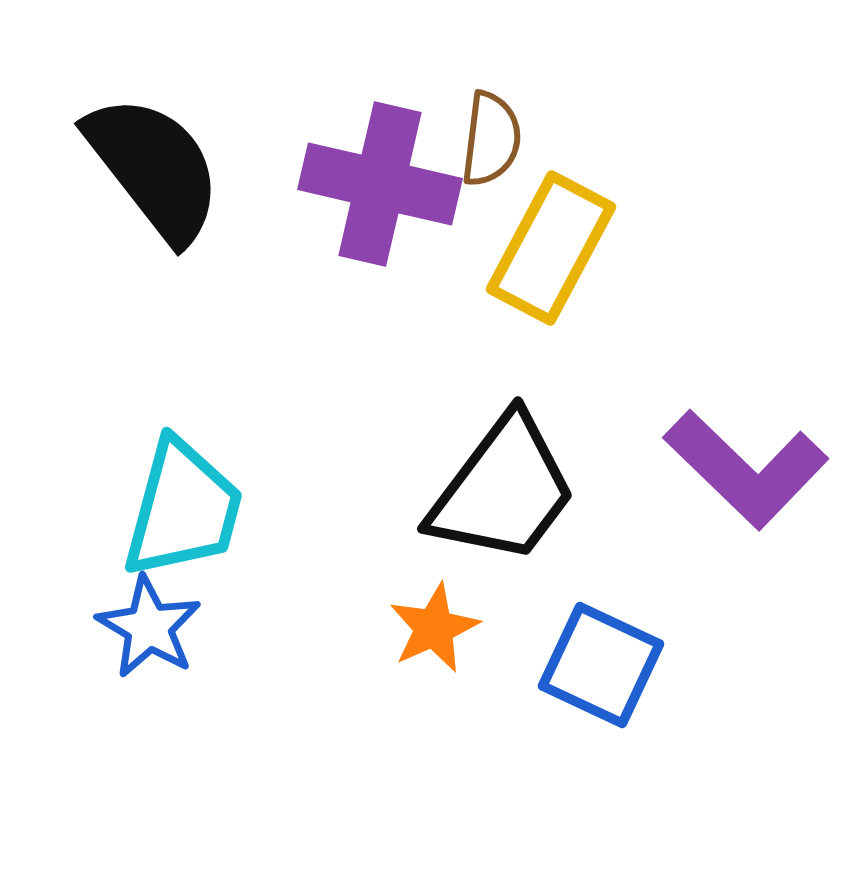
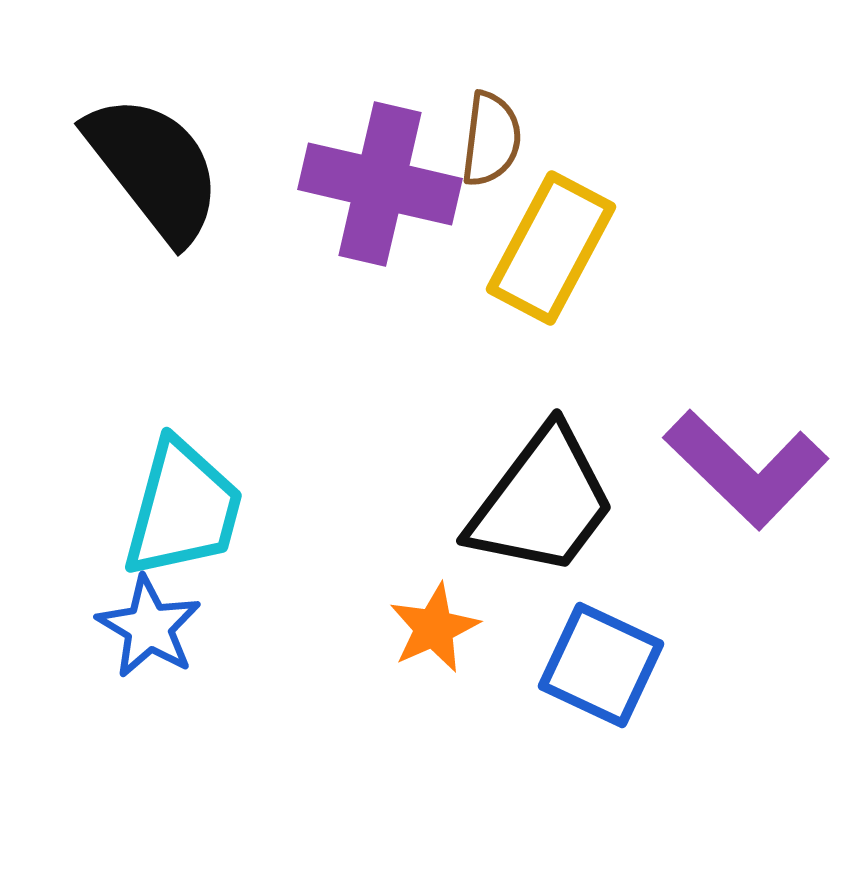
black trapezoid: moved 39 px right, 12 px down
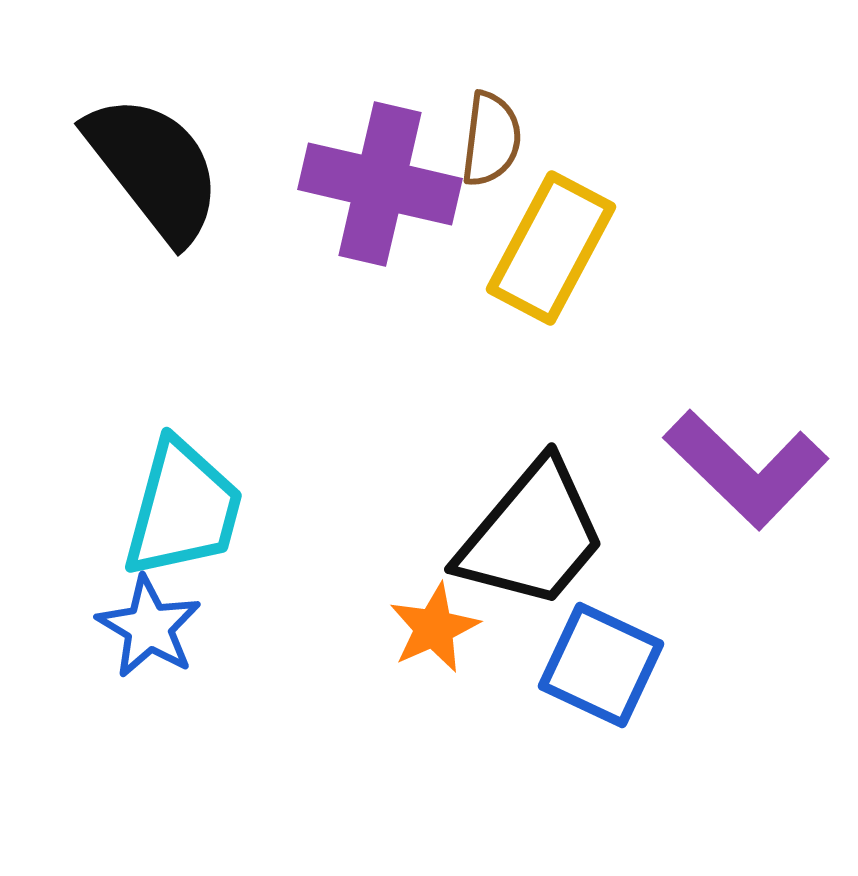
black trapezoid: moved 10 px left, 33 px down; rotated 3 degrees clockwise
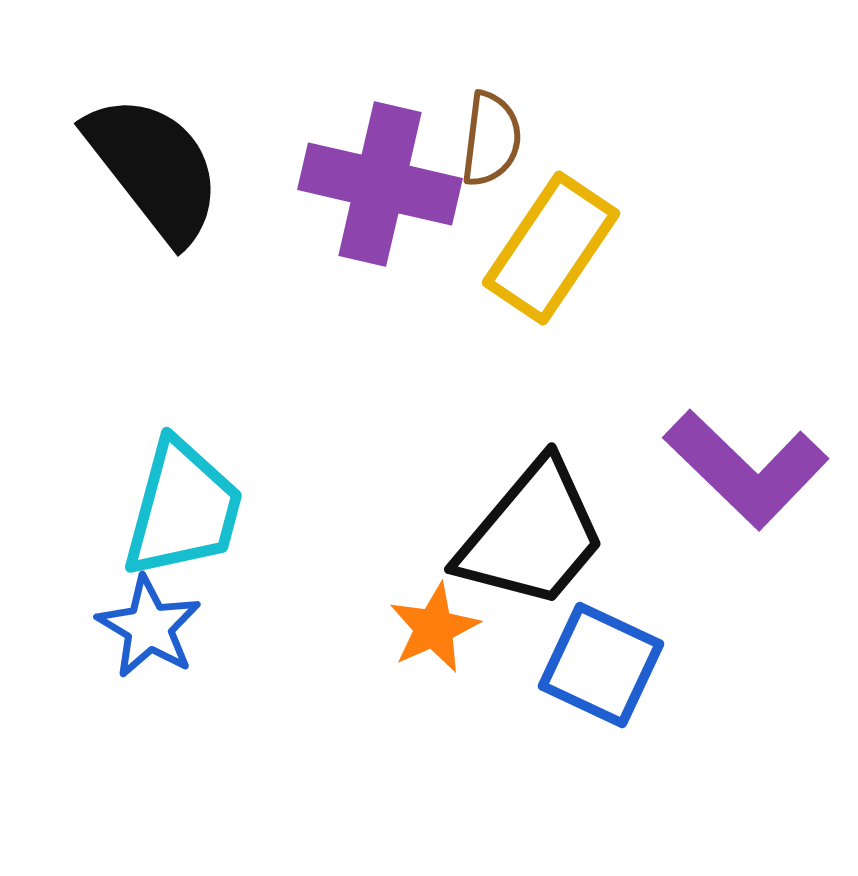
yellow rectangle: rotated 6 degrees clockwise
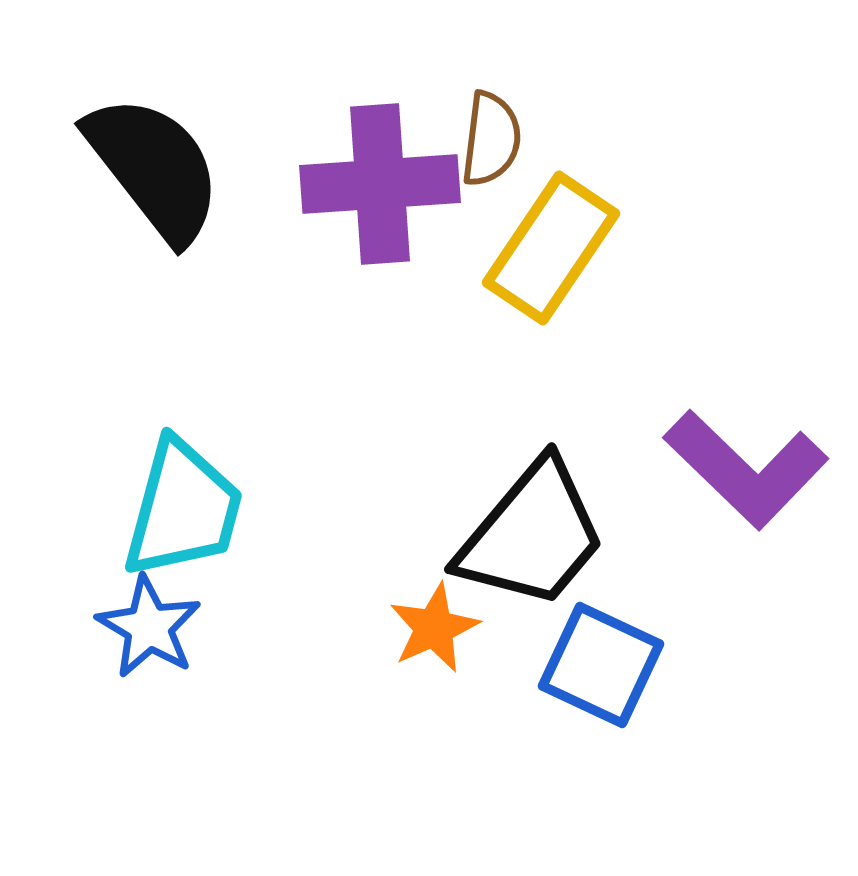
purple cross: rotated 17 degrees counterclockwise
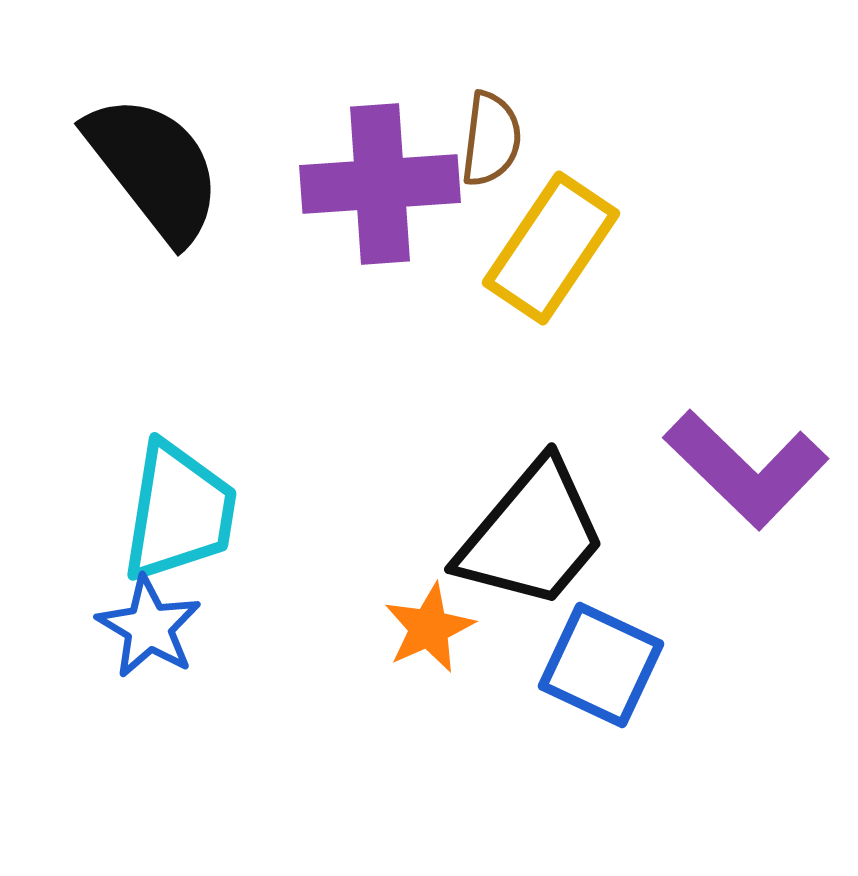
cyan trapezoid: moved 4 px left, 3 px down; rotated 6 degrees counterclockwise
orange star: moved 5 px left
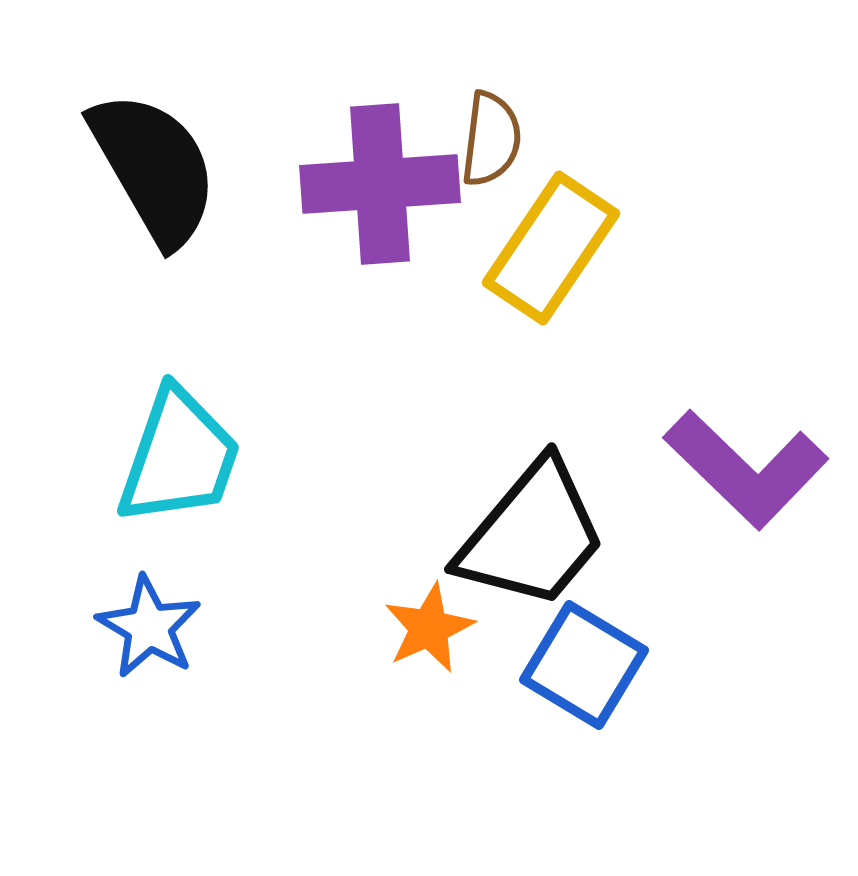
black semicircle: rotated 8 degrees clockwise
cyan trapezoid: moved 55 px up; rotated 10 degrees clockwise
blue square: moved 17 px left; rotated 6 degrees clockwise
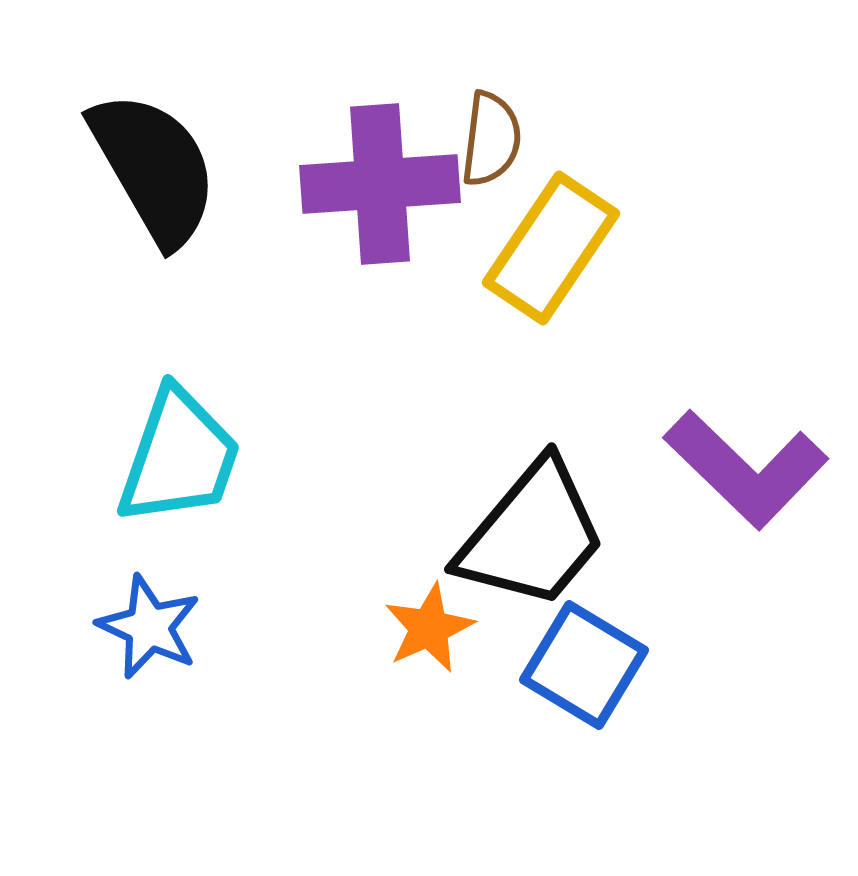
blue star: rotated 6 degrees counterclockwise
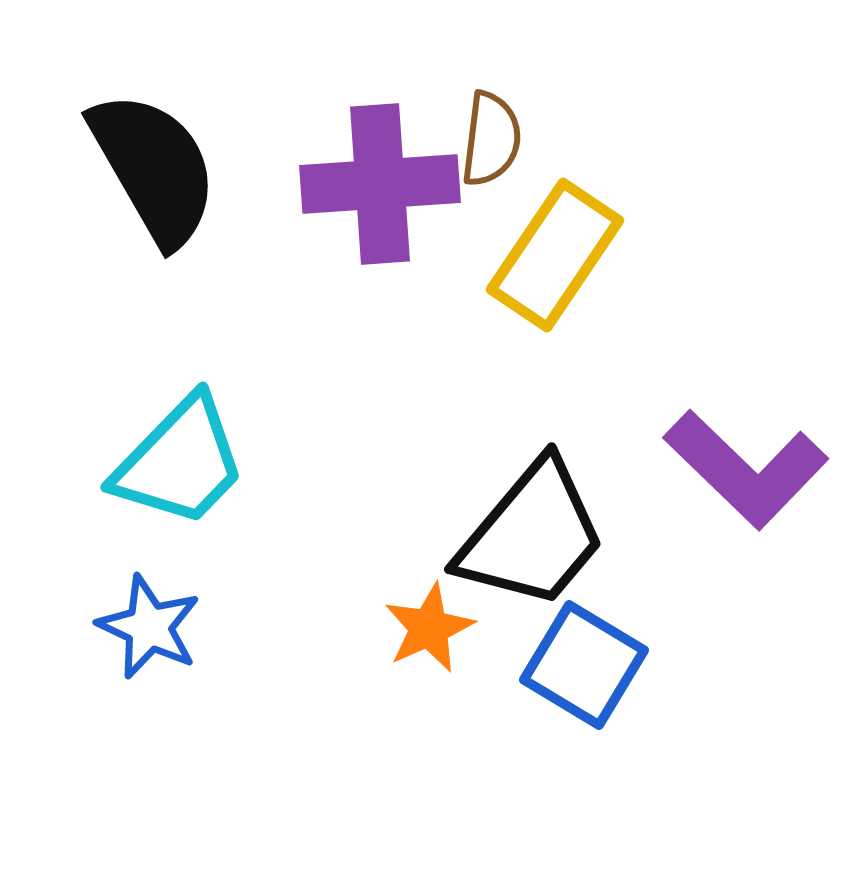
yellow rectangle: moved 4 px right, 7 px down
cyan trapezoid: moved 1 px right, 5 px down; rotated 25 degrees clockwise
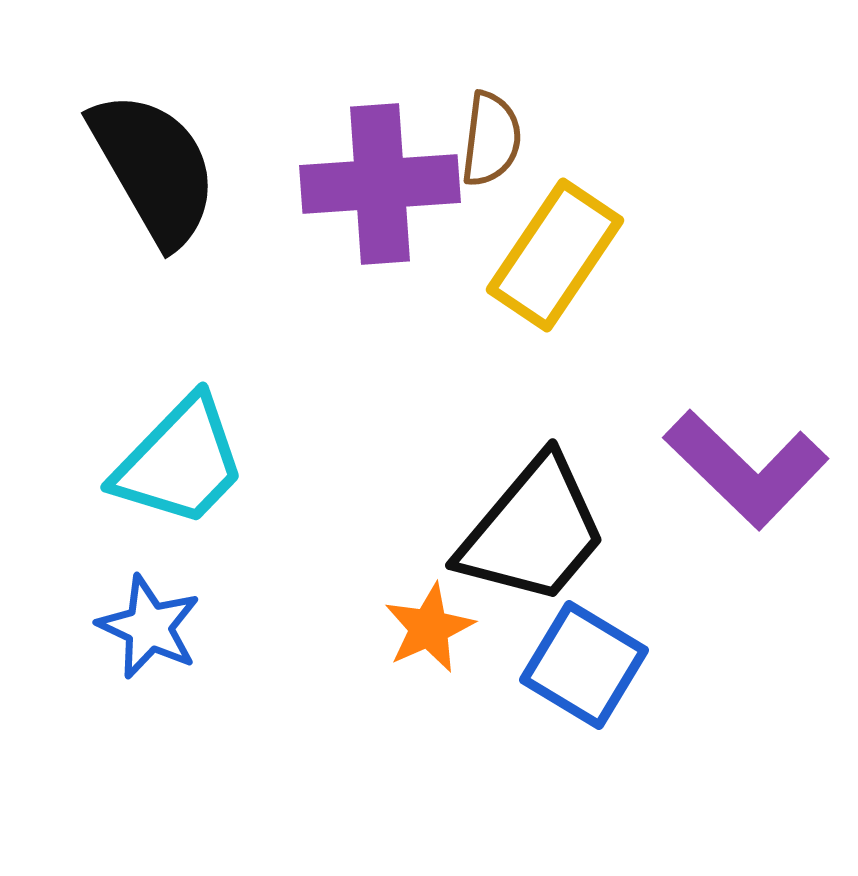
black trapezoid: moved 1 px right, 4 px up
